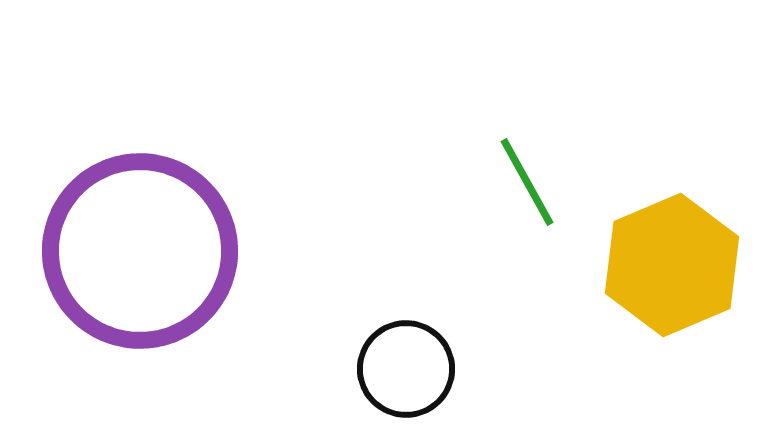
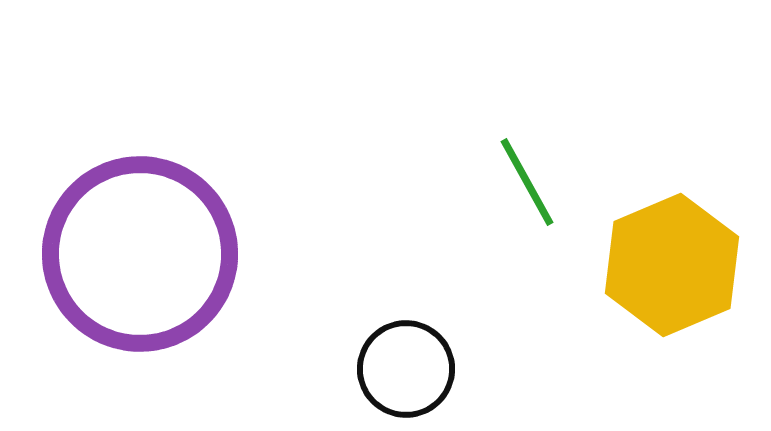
purple circle: moved 3 px down
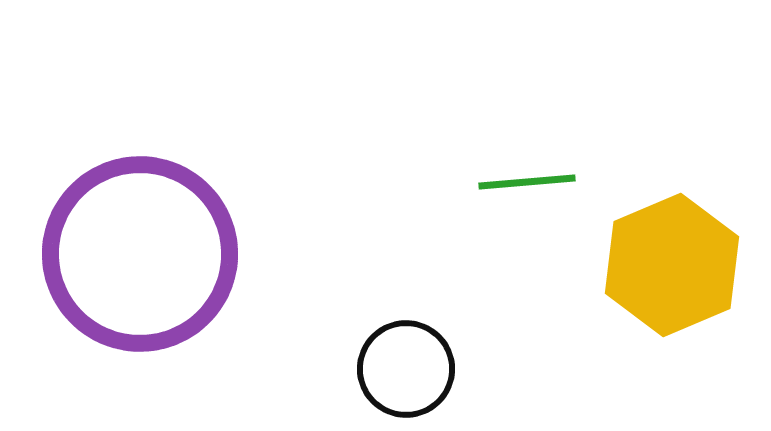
green line: rotated 66 degrees counterclockwise
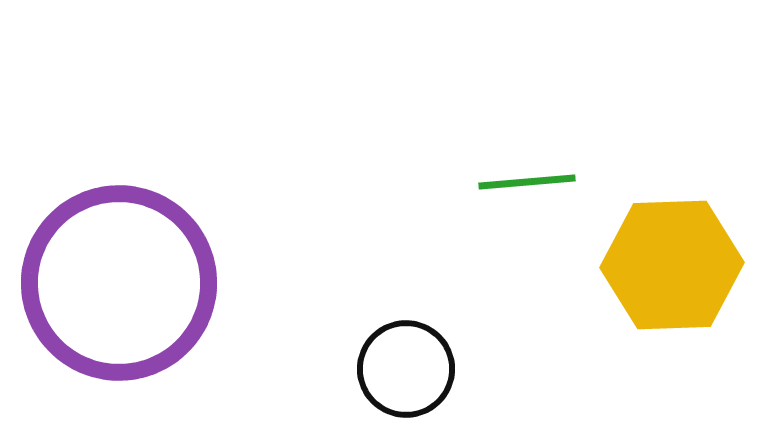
purple circle: moved 21 px left, 29 px down
yellow hexagon: rotated 21 degrees clockwise
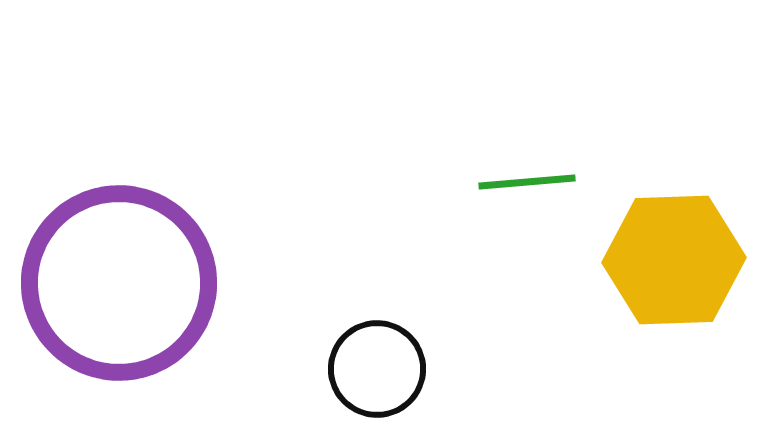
yellow hexagon: moved 2 px right, 5 px up
black circle: moved 29 px left
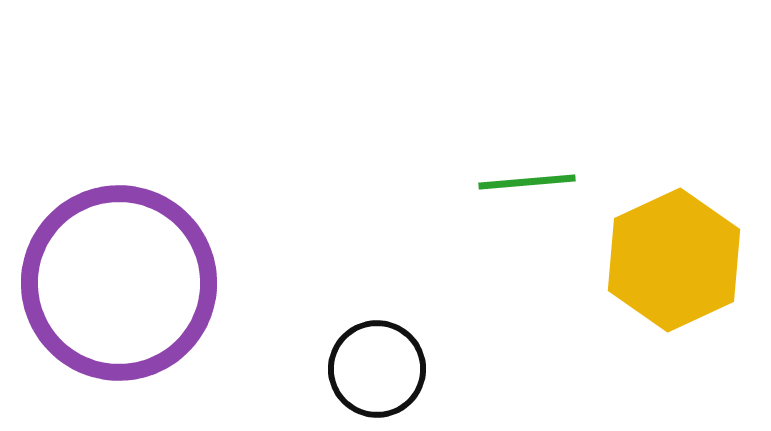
yellow hexagon: rotated 23 degrees counterclockwise
